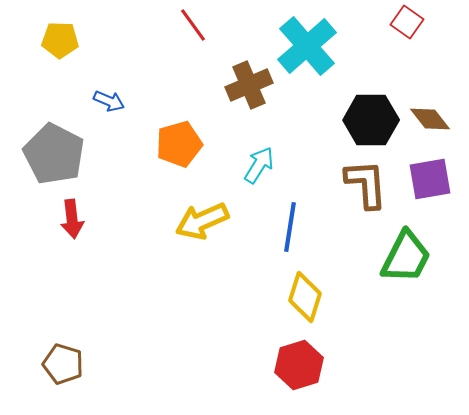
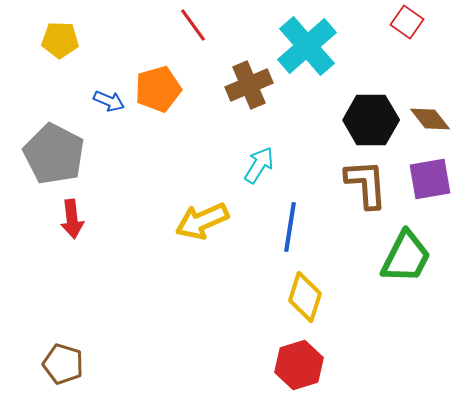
orange pentagon: moved 21 px left, 55 px up
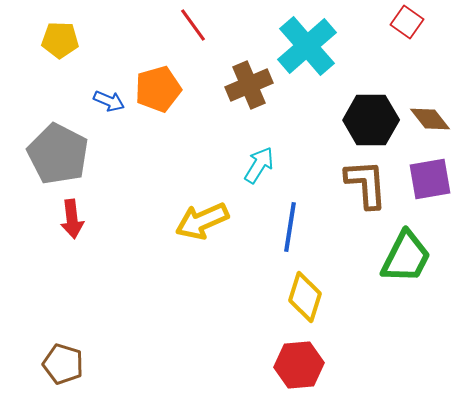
gray pentagon: moved 4 px right
red hexagon: rotated 12 degrees clockwise
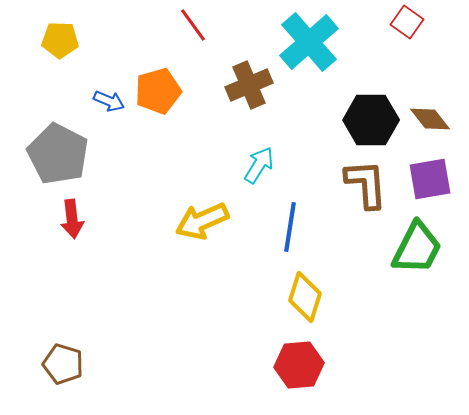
cyan cross: moved 2 px right, 4 px up
orange pentagon: moved 2 px down
green trapezoid: moved 11 px right, 9 px up
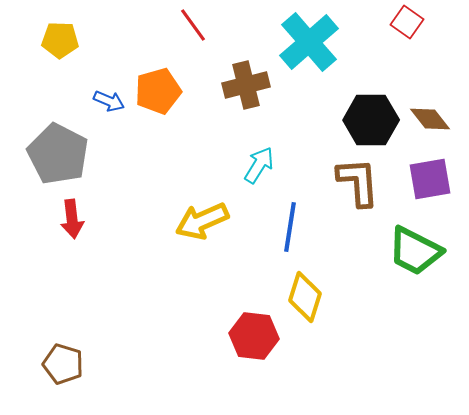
brown cross: moved 3 px left; rotated 9 degrees clockwise
brown L-shape: moved 8 px left, 2 px up
green trapezoid: moved 2 px left, 3 px down; rotated 90 degrees clockwise
red hexagon: moved 45 px left, 29 px up; rotated 12 degrees clockwise
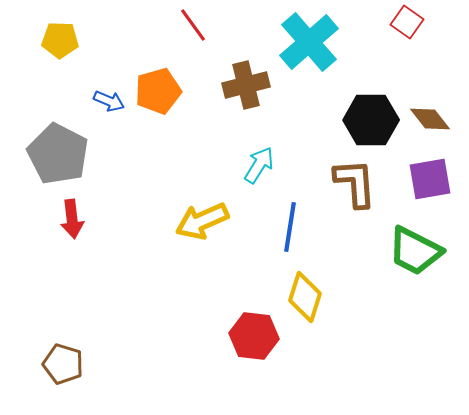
brown L-shape: moved 3 px left, 1 px down
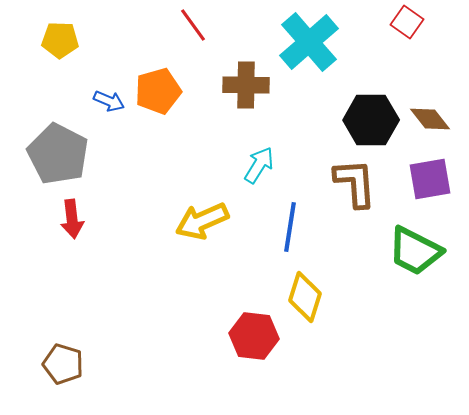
brown cross: rotated 15 degrees clockwise
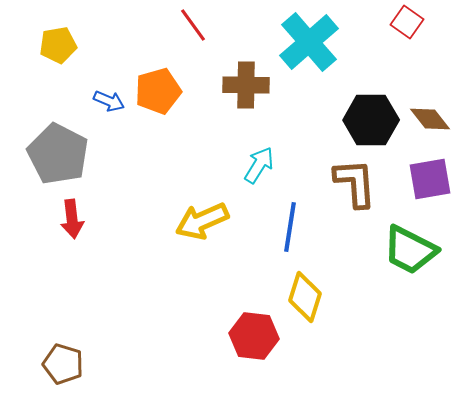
yellow pentagon: moved 2 px left, 5 px down; rotated 12 degrees counterclockwise
green trapezoid: moved 5 px left, 1 px up
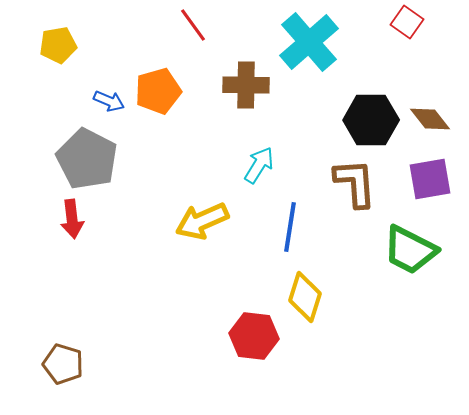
gray pentagon: moved 29 px right, 5 px down
